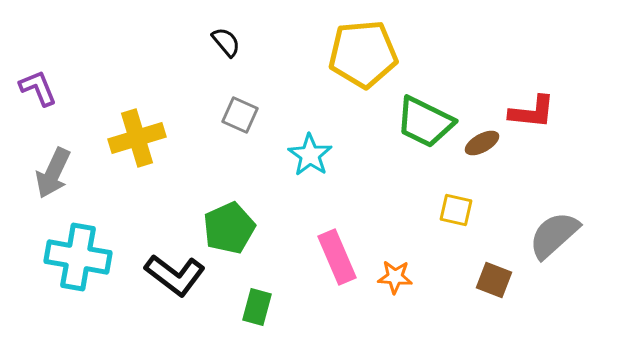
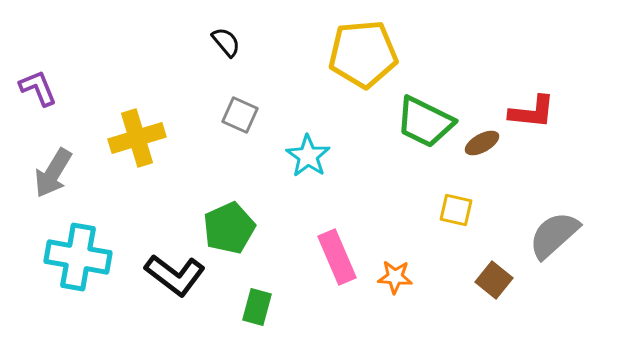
cyan star: moved 2 px left, 1 px down
gray arrow: rotated 6 degrees clockwise
brown square: rotated 18 degrees clockwise
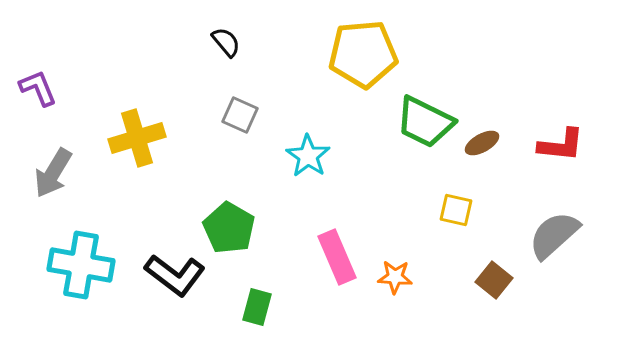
red L-shape: moved 29 px right, 33 px down
green pentagon: rotated 18 degrees counterclockwise
cyan cross: moved 3 px right, 8 px down
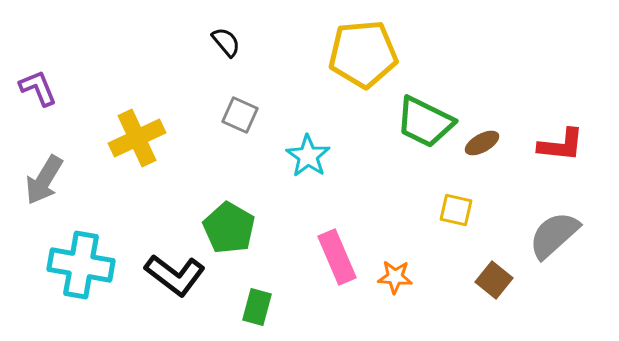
yellow cross: rotated 8 degrees counterclockwise
gray arrow: moved 9 px left, 7 px down
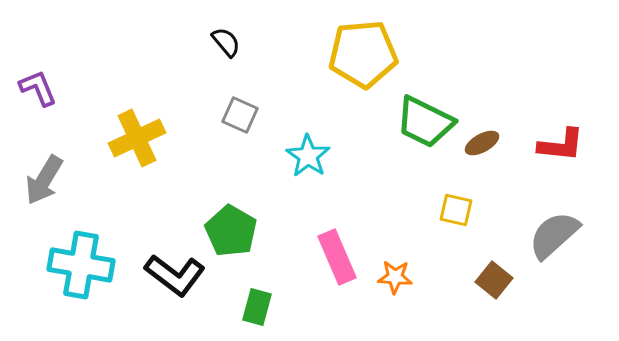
green pentagon: moved 2 px right, 3 px down
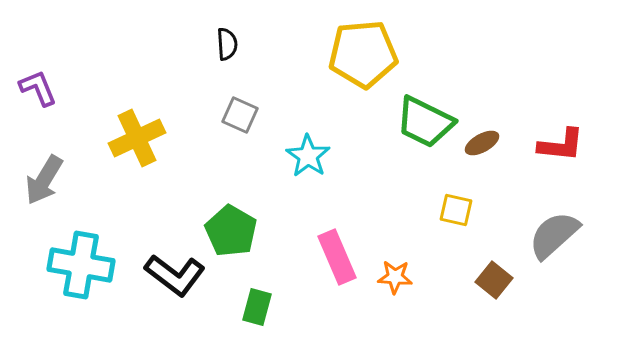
black semicircle: moved 1 px right, 2 px down; rotated 36 degrees clockwise
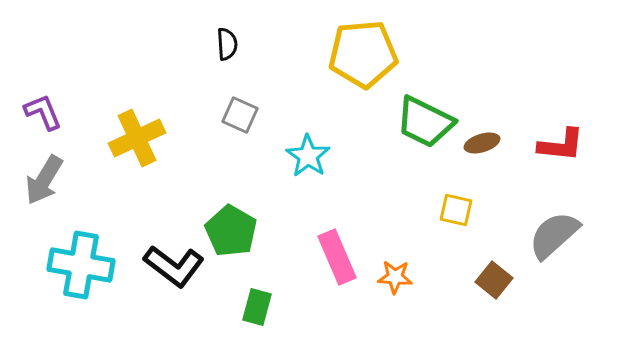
purple L-shape: moved 5 px right, 24 px down
brown ellipse: rotated 12 degrees clockwise
black L-shape: moved 1 px left, 9 px up
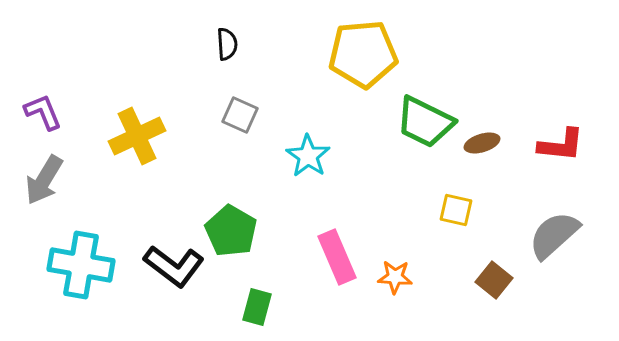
yellow cross: moved 2 px up
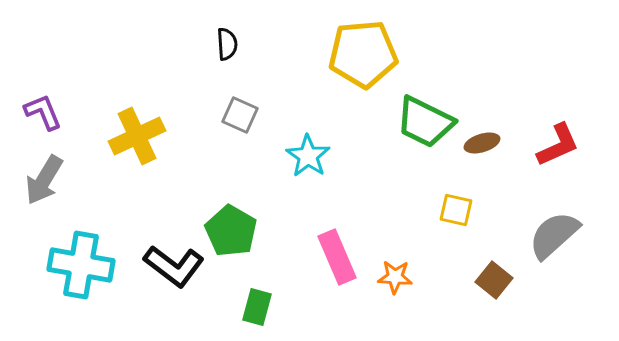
red L-shape: moved 3 px left; rotated 30 degrees counterclockwise
